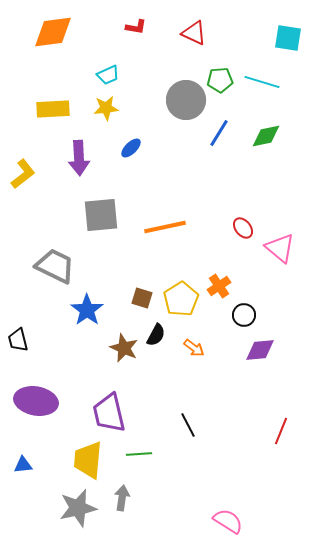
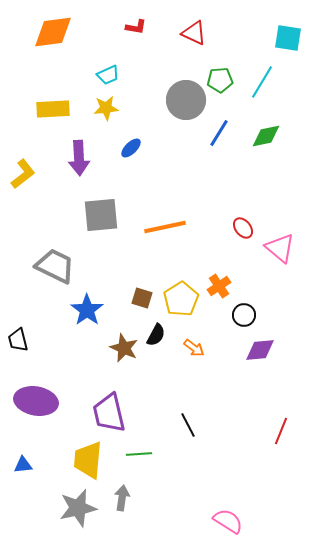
cyan line: rotated 76 degrees counterclockwise
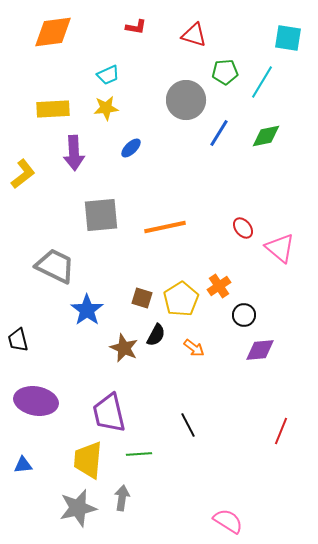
red triangle: moved 2 px down; rotated 8 degrees counterclockwise
green pentagon: moved 5 px right, 8 px up
purple arrow: moved 5 px left, 5 px up
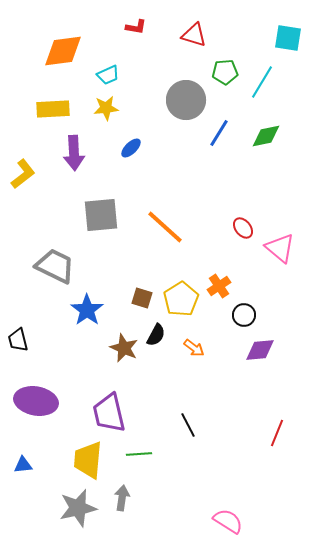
orange diamond: moved 10 px right, 19 px down
orange line: rotated 54 degrees clockwise
red line: moved 4 px left, 2 px down
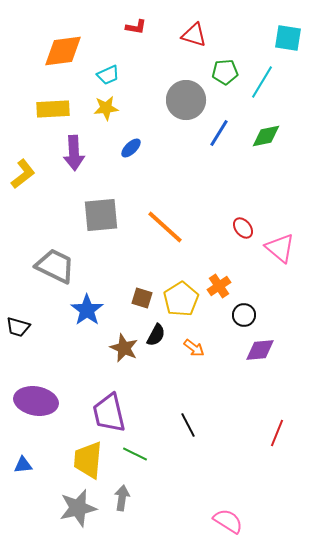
black trapezoid: moved 13 px up; rotated 60 degrees counterclockwise
green line: moved 4 px left; rotated 30 degrees clockwise
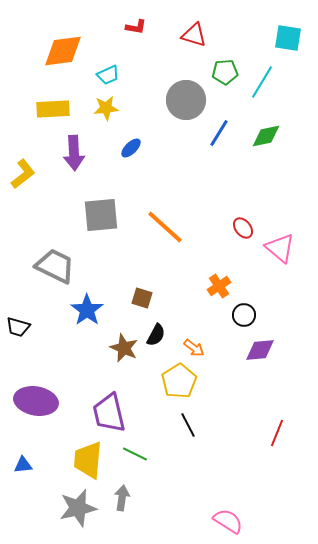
yellow pentagon: moved 2 px left, 82 px down
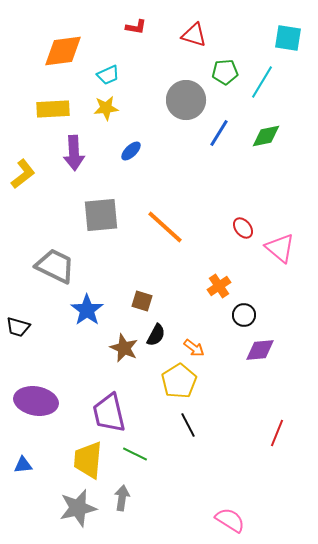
blue ellipse: moved 3 px down
brown square: moved 3 px down
pink semicircle: moved 2 px right, 1 px up
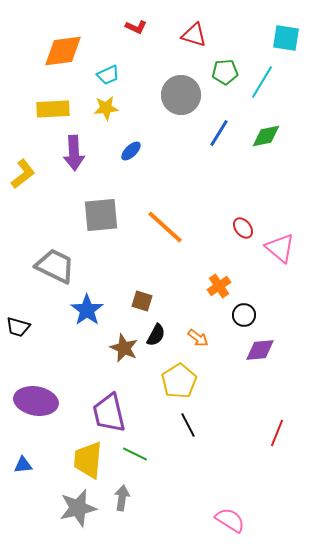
red L-shape: rotated 15 degrees clockwise
cyan square: moved 2 px left
gray circle: moved 5 px left, 5 px up
orange arrow: moved 4 px right, 10 px up
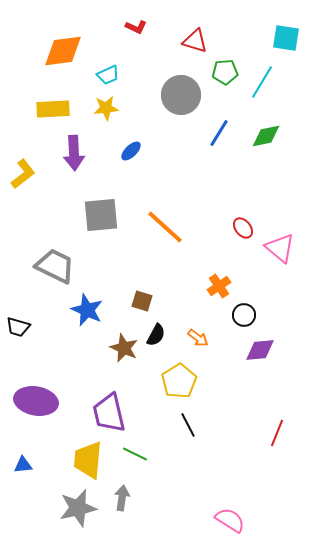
red triangle: moved 1 px right, 6 px down
blue star: rotated 12 degrees counterclockwise
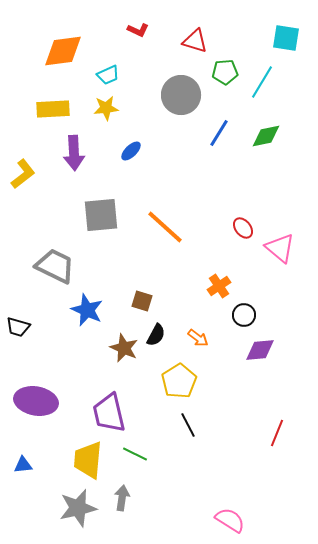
red L-shape: moved 2 px right, 3 px down
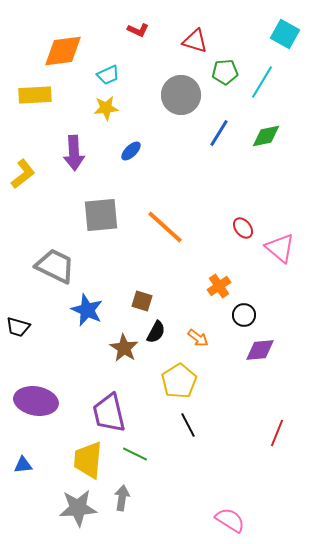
cyan square: moved 1 px left, 4 px up; rotated 20 degrees clockwise
yellow rectangle: moved 18 px left, 14 px up
black semicircle: moved 3 px up
brown star: rotated 8 degrees clockwise
gray star: rotated 9 degrees clockwise
